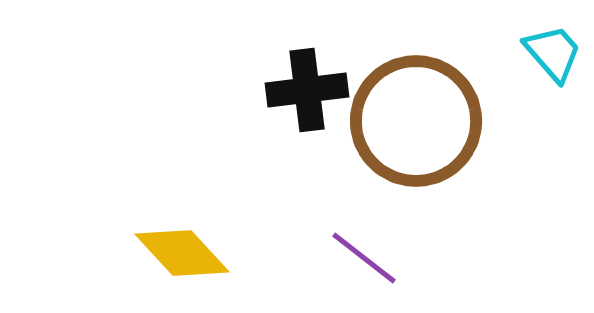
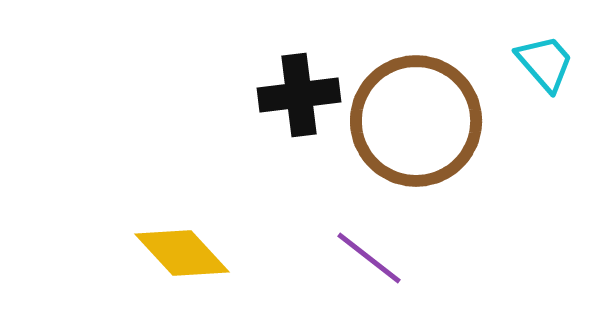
cyan trapezoid: moved 8 px left, 10 px down
black cross: moved 8 px left, 5 px down
purple line: moved 5 px right
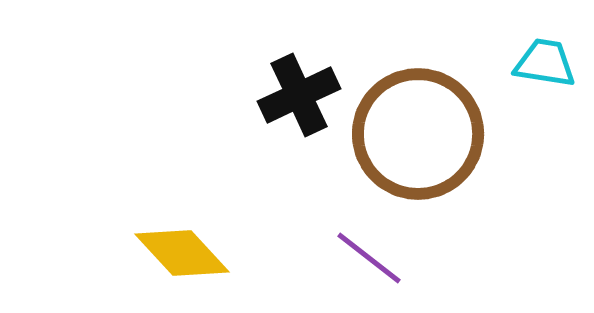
cyan trapezoid: rotated 40 degrees counterclockwise
black cross: rotated 18 degrees counterclockwise
brown circle: moved 2 px right, 13 px down
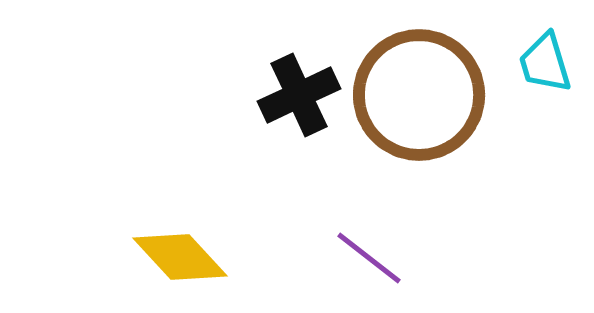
cyan trapezoid: rotated 116 degrees counterclockwise
brown circle: moved 1 px right, 39 px up
yellow diamond: moved 2 px left, 4 px down
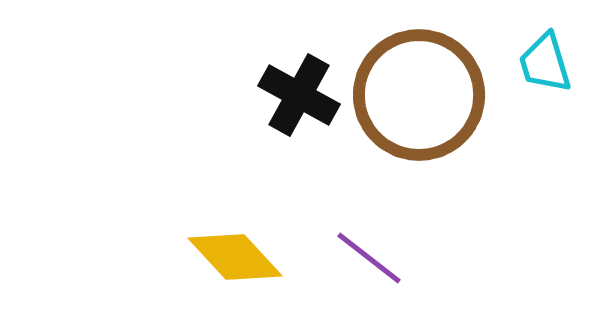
black cross: rotated 36 degrees counterclockwise
yellow diamond: moved 55 px right
